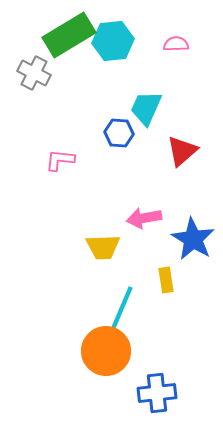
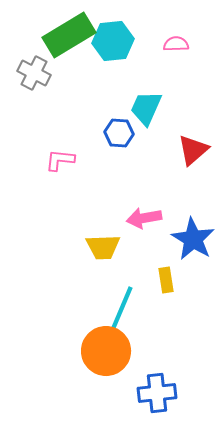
red triangle: moved 11 px right, 1 px up
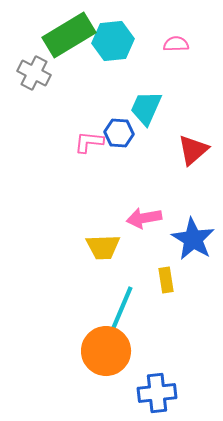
pink L-shape: moved 29 px right, 18 px up
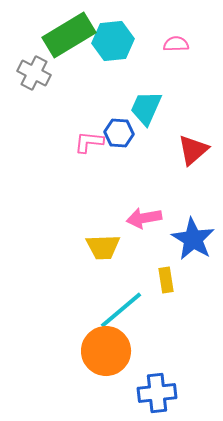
cyan line: rotated 27 degrees clockwise
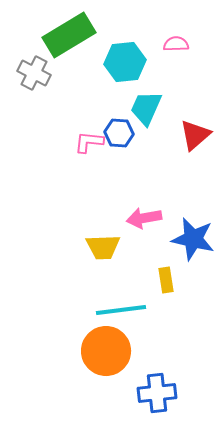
cyan hexagon: moved 12 px right, 21 px down
red triangle: moved 2 px right, 15 px up
blue star: rotated 18 degrees counterclockwise
cyan line: rotated 33 degrees clockwise
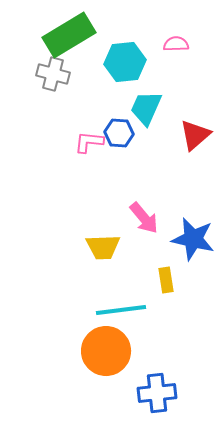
gray cross: moved 19 px right, 1 px down; rotated 12 degrees counterclockwise
pink arrow: rotated 120 degrees counterclockwise
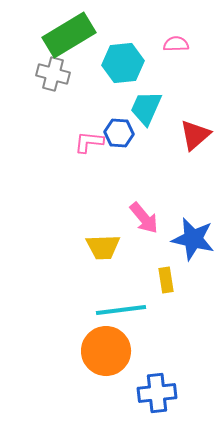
cyan hexagon: moved 2 px left, 1 px down
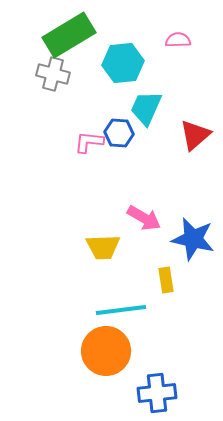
pink semicircle: moved 2 px right, 4 px up
pink arrow: rotated 20 degrees counterclockwise
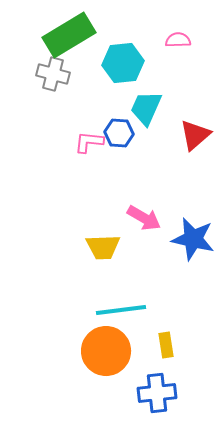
yellow rectangle: moved 65 px down
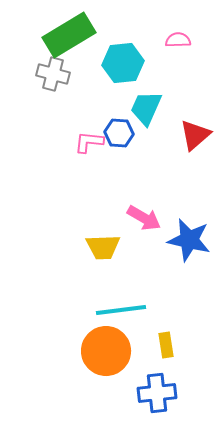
blue star: moved 4 px left, 1 px down
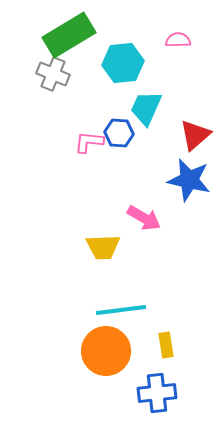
gray cross: rotated 8 degrees clockwise
blue star: moved 60 px up
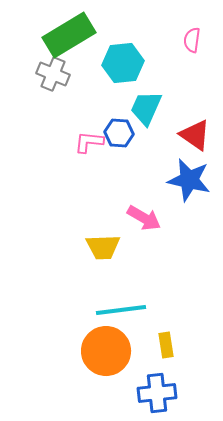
pink semicircle: moved 14 px right; rotated 80 degrees counterclockwise
red triangle: rotated 44 degrees counterclockwise
